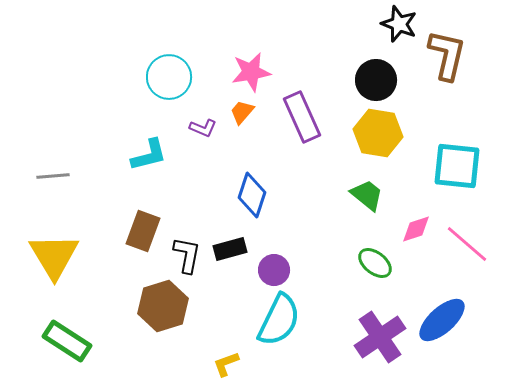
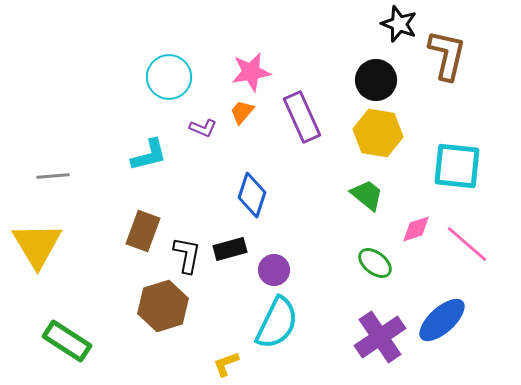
yellow triangle: moved 17 px left, 11 px up
cyan semicircle: moved 2 px left, 3 px down
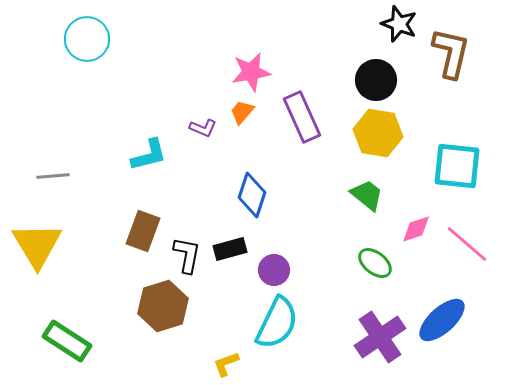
brown L-shape: moved 4 px right, 2 px up
cyan circle: moved 82 px left, 38 px up
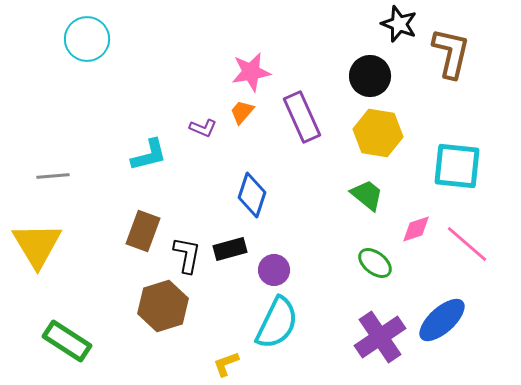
black circle: moved 6 px left, 4 px up
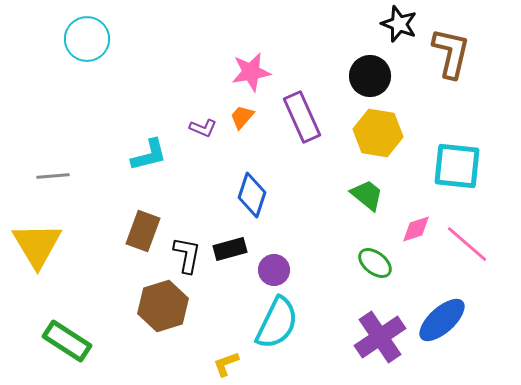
orange trapezoid: moved 5 px down
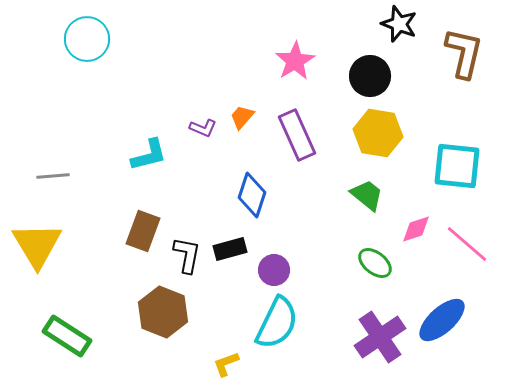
brown L-shape: moved 13 px right
pink star: moved 44 px right, 11 px up; rotated 21 degrees counterclockwise
purple rectangle: moved 5 px left, 18 px down
brown hexagon: moved 6 px down; rotated 21 degrees counterclockwise
green rectangle: moved 5 px up
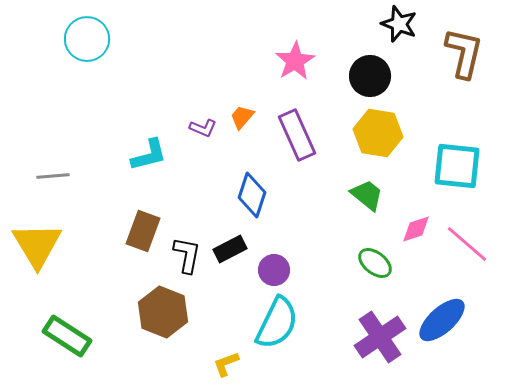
black rectangle: rotated 12 degrees counterclockwise
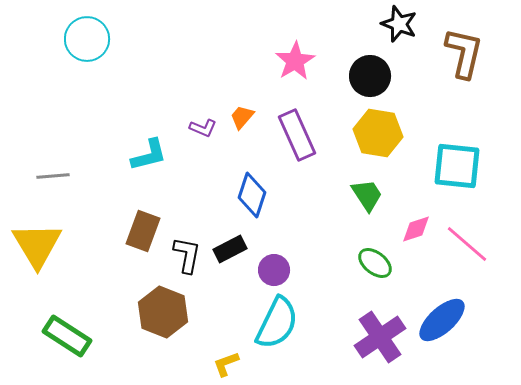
green trapezoid: rotated 18 degrees clockwise
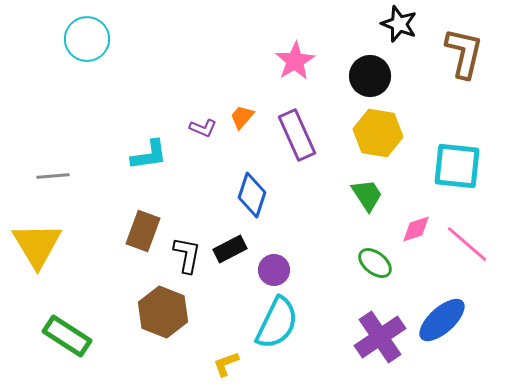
cyan L-shape: rotated 6 degrees clockwise
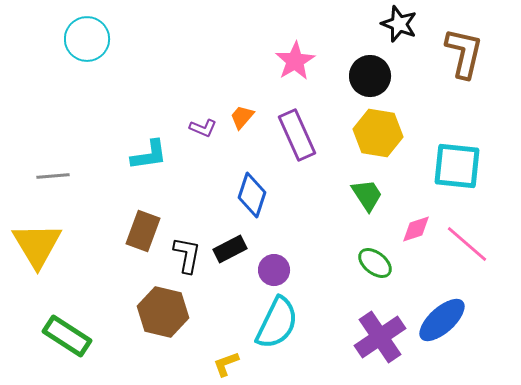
brown hexagon: rotated 9 degrees counterclockwise
